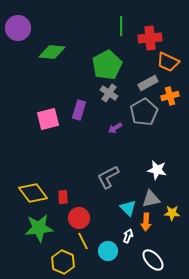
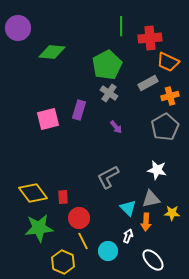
gray pentagon: moved 21 px right, 15 px down
purple arrow: moved 1 px right, 1 px up; rotated 96 degrees counterclockwise
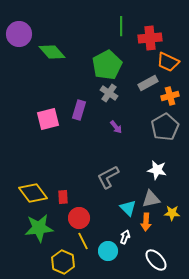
purple circle: moved 1 px right, 6 px down
green diamond: rotated 44 degrees clockwise
white arrow: moved 3 px left, 1 px down
white ellipse: moved 3 px right
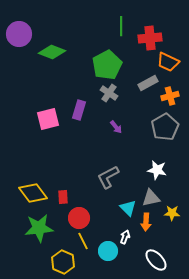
green diamond: rotated 28 degrees counterclockwise
gray triangle: moved 1 px up
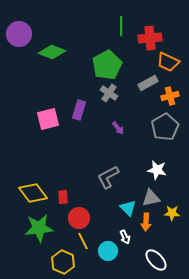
purple arrow: moved 2 px right, 1 px down
white arrow: rotated 136 degrees clockwise
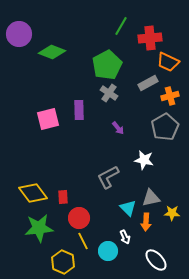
green line: rotated 30 degrees clockwise
purple rectangle: rotated 18 degrees counterclockwise
white star: moved 13 px left, 10 px up
